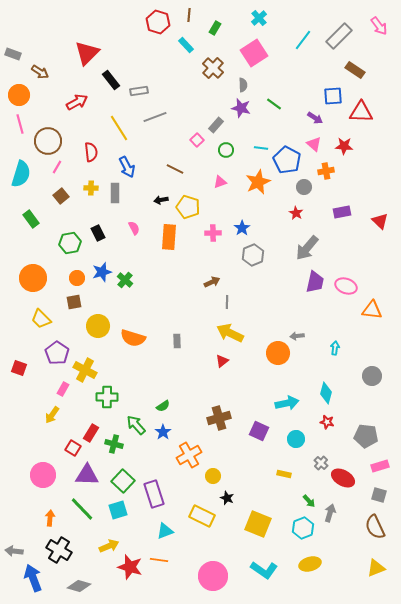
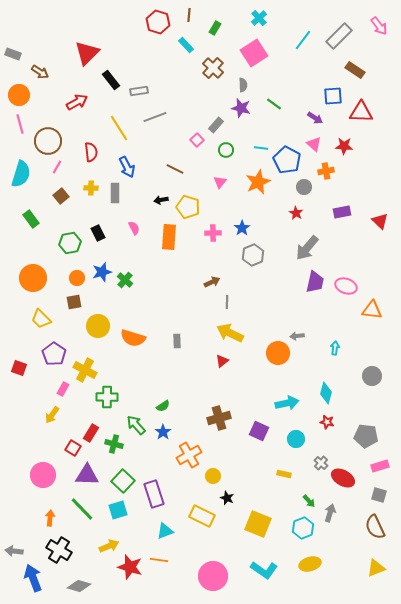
pink triangle at (220, 182): rotated 32 degrees counterclockwise
purple pentagon at (57, 353): moved 3 px left, 1 px down
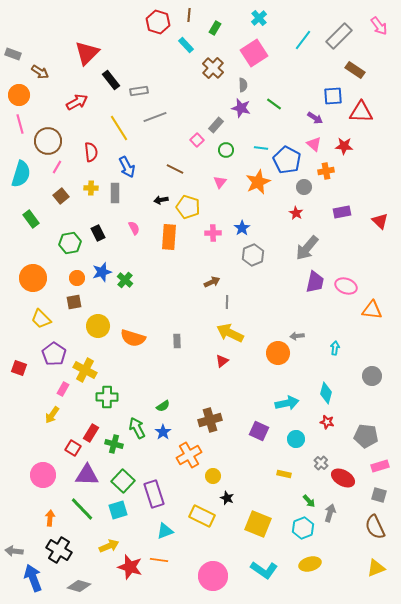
brown cross at (219, 418): moved 9 px left, 2 px down
green arrow at (136, 425): moved 1 px right, 3 px down; rotated 15 degrees clockwise
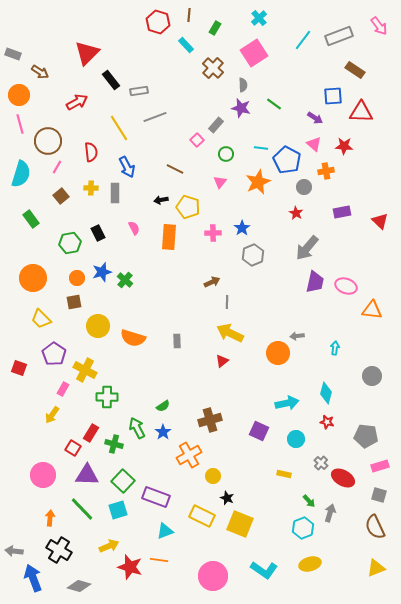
gray rectangle at (339, 36): rotated 24 degrees clockwise
green circle at (226, 150): moved 4 px down
purple rectangle at (154, 494): moved 2 px right, 3 px down; rotated 52 degrees counterclockwise
yellow square at (258, 524): moved 18 px left
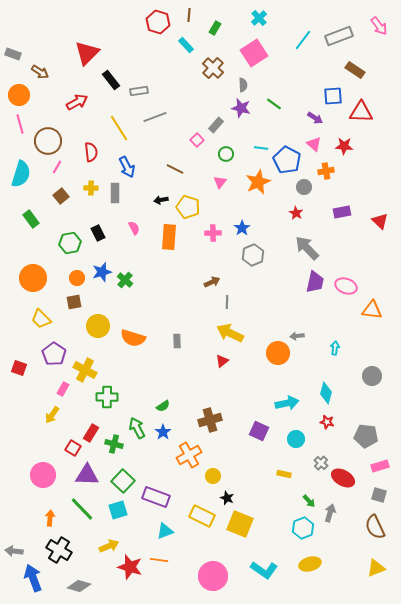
gray arrow at (307, 248): rotated 96 degrees clockwise
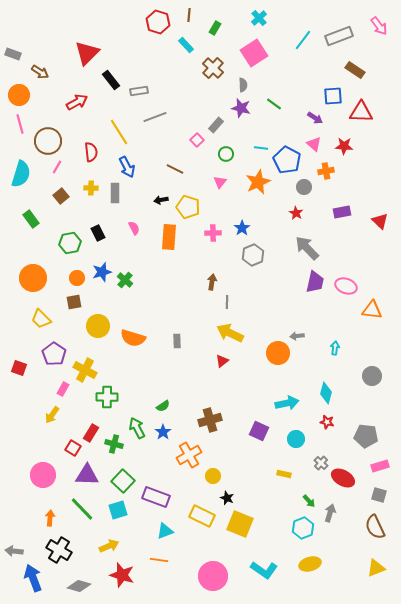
yellow line at (119, 128): moved 4 px down
brown arrow at (212, 282): rotated 56 degrees counterclockwise
red star at (130, 567): moved 8 px left, 8 px down
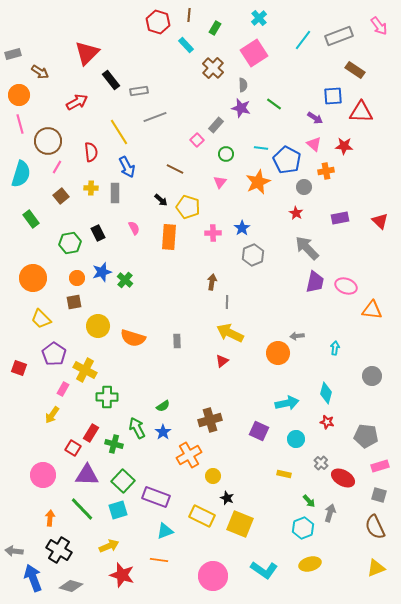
gray rectangle at (13, 54): rotated 35 degrees counterclockwise
black arrow at (161, 200): rotated 128 degrees counterclockwise
purple rectangle at (342, 212): moved 2 px left, 6 px down
gray diamond at (79, 586): moved 8 px left
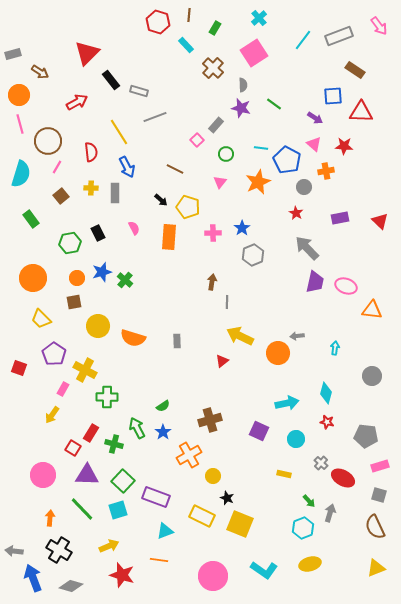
gray rectangle at (139, 91): rotated 24 degrees clockwise
yellow arrow at (230, 333): moved 10 px right, 3 px down
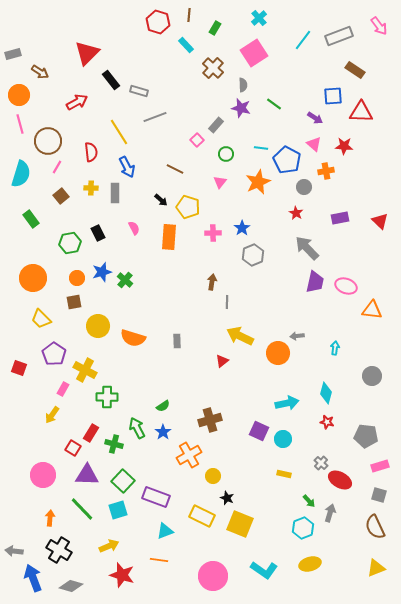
cyan circle at (296, 439): moved 13 px left
red ellipse at (343, 478): moved 3 px left, 2 px down
